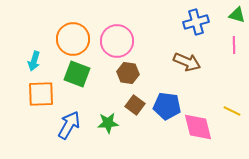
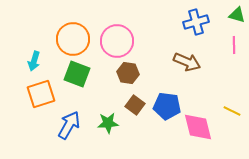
orange square: rotated 16 degrees counterclockwise
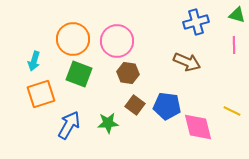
green square: moved 2 px right
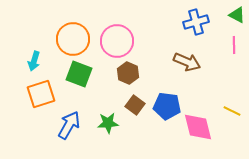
green triangle: rotated 12 degrees clockwise
brown hexagon: rotated 15 degrees clockwise
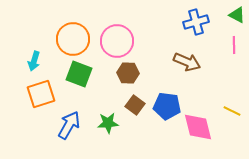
brown hexagon: rotated 20 degrees counterclockwise
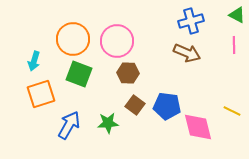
blue cross: moved 5 px left, 1 px up
brown arrow: moved 9 px up
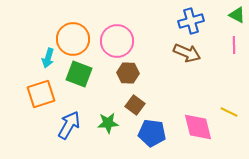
cyan arrow: moved 14 px right, 3 px up
blue pentagon: moved 15 px left, 27 px down
yellow line: moved 3 px left, 1 px down
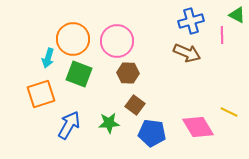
pink line: moved 12 px left, 10 px up
green star: moved 1 px right
pink diamond: rotated 16 degrees counterclockwise
